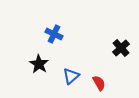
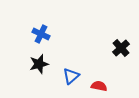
blue cross: moved 13 px left
black star: rotated 24 degrees clockwise
red semicircle: moved 3 px down; rotated 49 degrees counterclockwise
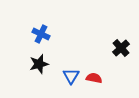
blue triangle: rotated 18 degrees counterclockwise
red semicircle: moved 5 px left, 8 px up
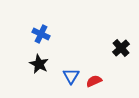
black star: rotated 30 degrees counterclockwise
red semicircle: moved 3 px down; rotated 35 degrees counterclockwise
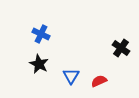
black cross: rotated 12 degrees counterclockwise
red semicircle: moved 5 px right
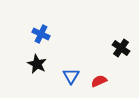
black star: moved 2 px left
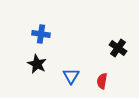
blue cross: rotated 18 degrees counterclockwise
black cross: moved 3 px left
red semicircle: moved 3 px right; rotated 56 degrees counterclockwise
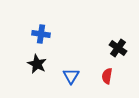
red semicircle: moved 5 px right, 5 px up
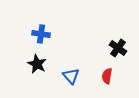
blue triangle: rotated 12 degrees counterclockwise
